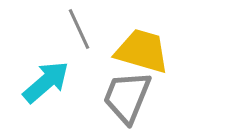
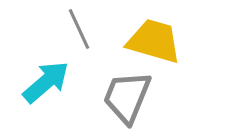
yellow trapezoid: moved 12 px right, 10 px up
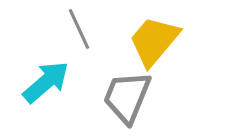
yellow trapezoid: rotated 66 degrees counterclockwise
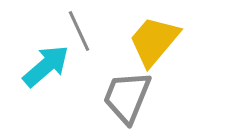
gray line: moved 2 px down
cyan arrow: moved 16 px up
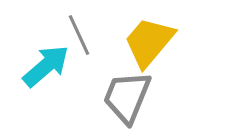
gray line: moved 4 px down
yellow trapezoid: moved 5 px left, 1 px down
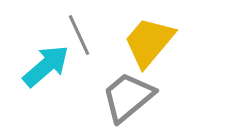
gray trapezoid: moved 1 px right; rotated 28 degrees clockwise
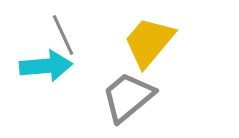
gray line: moved 16 px left
cyan arrow: rotated 36 degrees clockwise
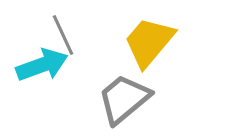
cyan arrow: moved 4 px left, 1 px up; rotated 15 degrees counterclockwise
gray trapezoid: moved 4 px left, 2 px down
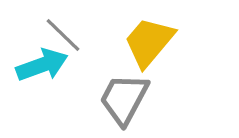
gray line: rotated 21 degrees counterclockwise
gray trapezoid: rotated 22 degrees counterclockwise
